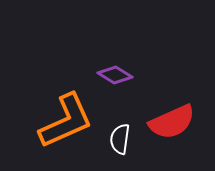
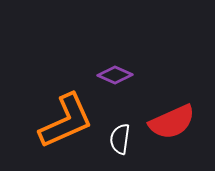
purple diamond: rotated 8 degrees counterclockwise
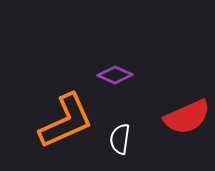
red semicircle: moved 15 px right, 5 px up
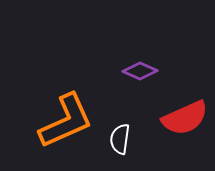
purple diamond: moved 25 px right, 4 px up
red semicircle: moved 2 px left, 1 px down
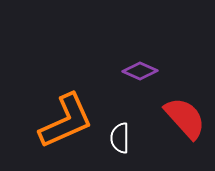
red semicircle: rotated 108 degrees counterclockwise
white semicircle: moved 1 px up; rotated 8 degrees counterclockwise
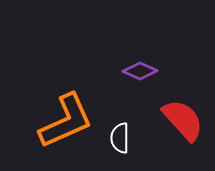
red semicircle: moved 2 px left, 2 px down
